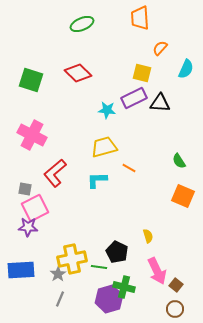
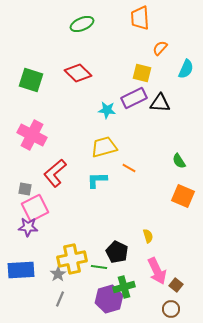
green cross: rotated 30 degrees counterclockwise
brown circle: moved 4 px left
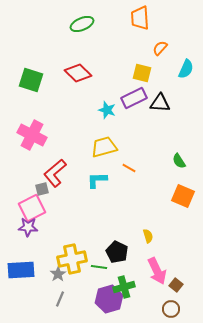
cyan star: rotated 12 degrees clockwise
gray square: moved 17 px right; rotated 24 degrees counterclockwise
pink square: moved 3 px left
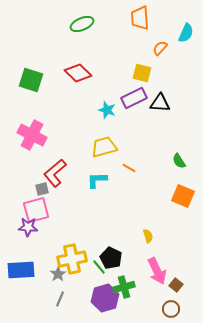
cyan semicircle: moved 36 px up
pink square: moved 4 px right, 2 px down; rotated 12 degrees clockwise
black pentagon: moved 6 px left, 6 px down
green line: rotated 42 degrees clockwise
purple hexagon: moved 4 px left, 1 px up
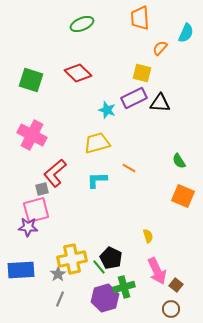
yellow trapezoid: moved 7 px left, 4 px up
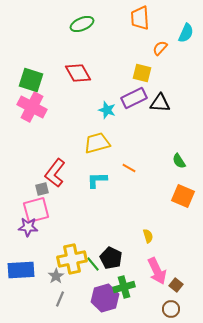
red diamond: rotated 16 degrees clockwise
pink cross: moved 28 px up
red L-shape: rotated 12 degrees counterclockwise
green line: moved 6 px left, 3 px up
gray star: moved 2 px left, 2 px down
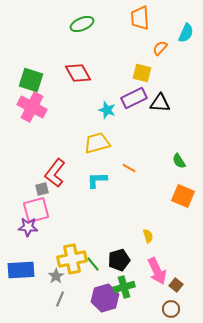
black pentagon: moved 8 px right, 2 px down; rotated 30 degrees clockwise
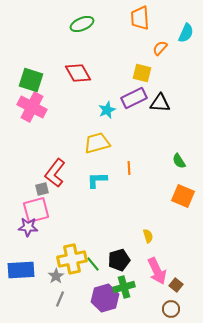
cyan star: rotated 30 degrees clockwise
orange line: rotated 56 degrees clockwise
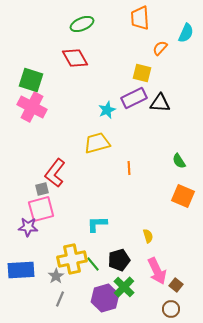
red diamond: moved 3 px left, 15 px up
cyan L-shape: moved 44 px down
pink square: moved 5 px right, 1 px up
green cross: rotated 30 degrees counterclockwise
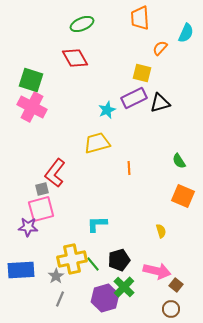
black triangle: rotated 20 degrees counterclockwise
yellow semicircle: moved 13 px right, 5 px up
pink arrow: rotated 52 degrees counterclockwise
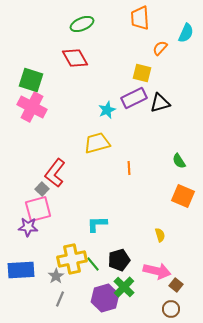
gray square: rotated 32 degrees counterclockwise
pink square: moved 3 px left
yellow semicircle: moved 1 px left, 4 px down
